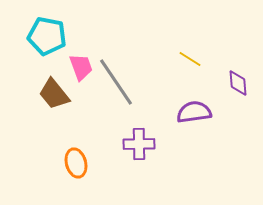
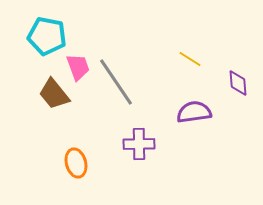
pink trapezoid: moved 3 px left
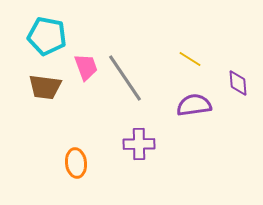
pink trapezoid: moved 8 px right
gray line: moved 9 px right, 4 px up
brown trapezoid: moved 9 px left, 7 px up; rotated 44 degrees counterclockwise
purple semicircle: moved 7 px up
orange ellipse: rotated 8 degrees clockwise
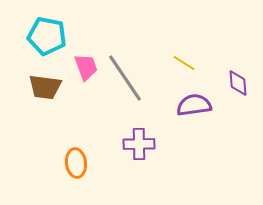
yellow line: moved 6 px left, 4 px down
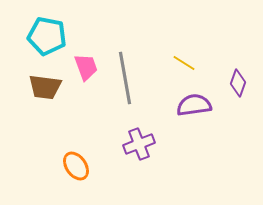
gray line: rotated 24 degrees clockwise
purple diamond: rotated 24 degrees clockwise
purple cross: rotated 20 degrees counterclockwise
orange ellipse: moved 3 px down; rotated 28 degrees counterclockwise
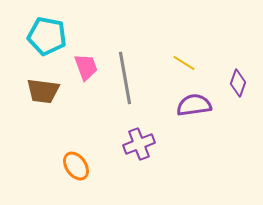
brown trapezoid: moved 2 px left, 4 px down
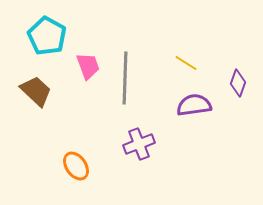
cyan pentagon: rotated 18 degrees clockwise
yellow line: moved 2 px right
pink trapezoid: moved 2 px right, 1 px up
gray line: rotated 12 degrees clockwise
brown trapezoid: moved 7 px left; rotated 144 degrees counterclockwise
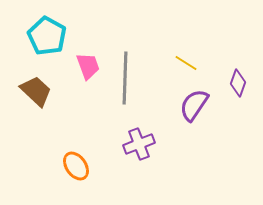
purple semicircle: rotated 48 degrees counterclockwise
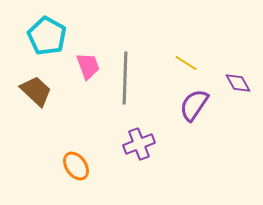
purple diamond: rotated 48 degrees counterclockwise
